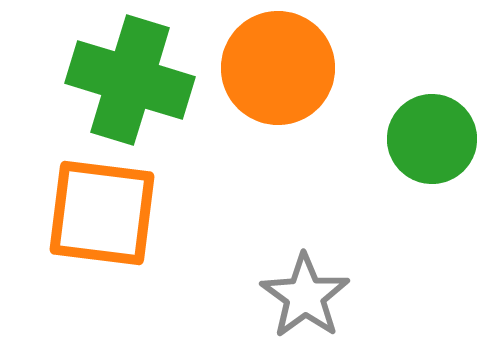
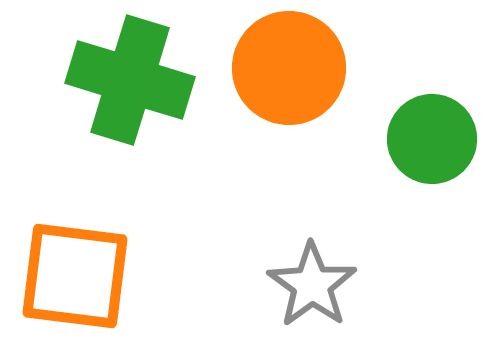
orange circle: moved 11 px right
orange square: moved 27 px left, 63 px down
gray star: moved 7 px right, 11 px up
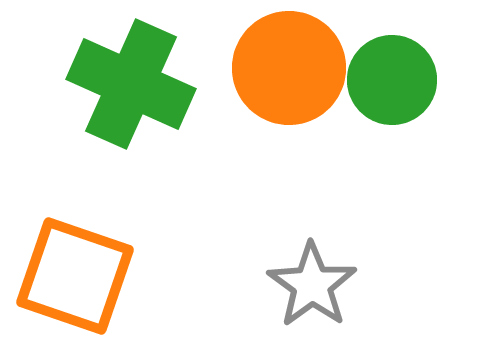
green cross: moved 1 px right, 4 px down; rotated 7 degrees clockwise
green circle: moved 40 px left, 59 px up
orange square: rotated 12 degrees clockwise
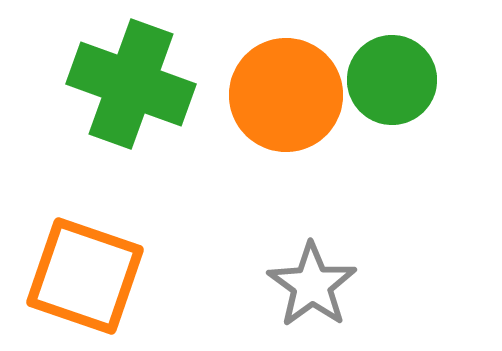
orange circle: moved 3 px left, 27 px down
green cross: rotated 4 degrees counterclockwise
orange square: moved 10 px right
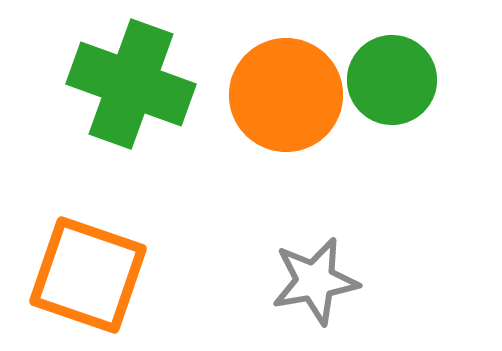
orange square: moved 3 px right, 1 px up
gray star: moved 3 px right, 4 px up; rotated 26 degrees clockwise
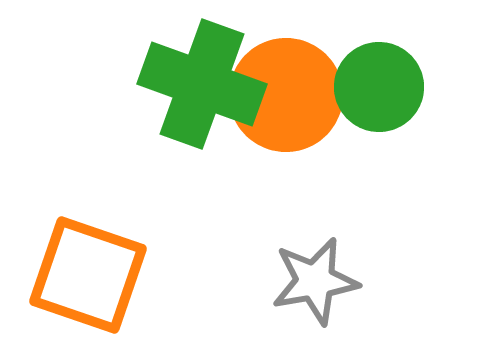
green circle: moved 13 px left, 7 px down
green cross: moved 71 px right
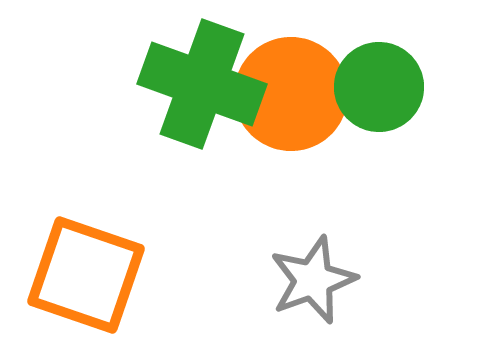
orange circle: moved 5 px right, 1 px up
orange square: moved 2 px left
gray star: moved 2 px left, 1 px up; rotated 10 degrees counterclockwise
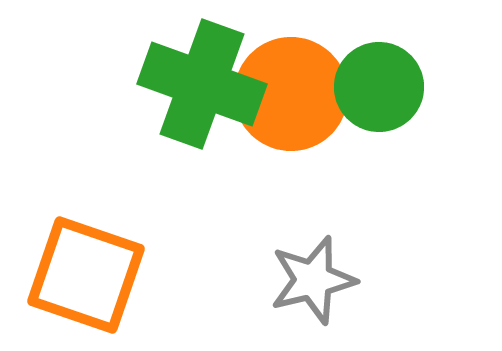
gray star: rotated 6 degrees clockwise
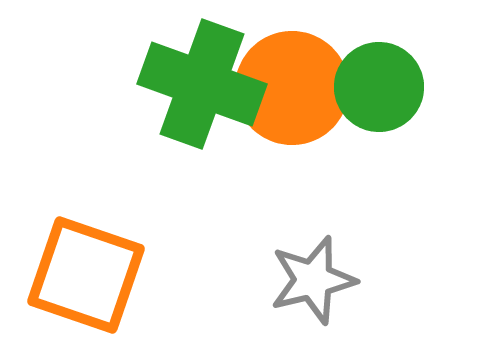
orange circle: moved 1 px right, 6 px up
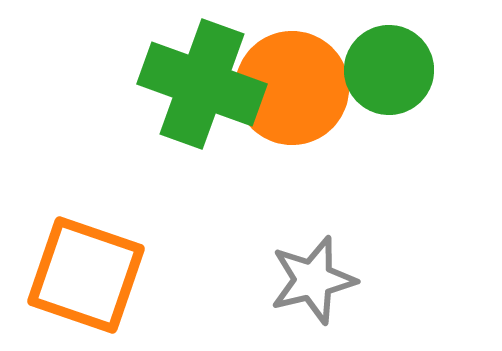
green circle: moved 10 px right, 17 px up
